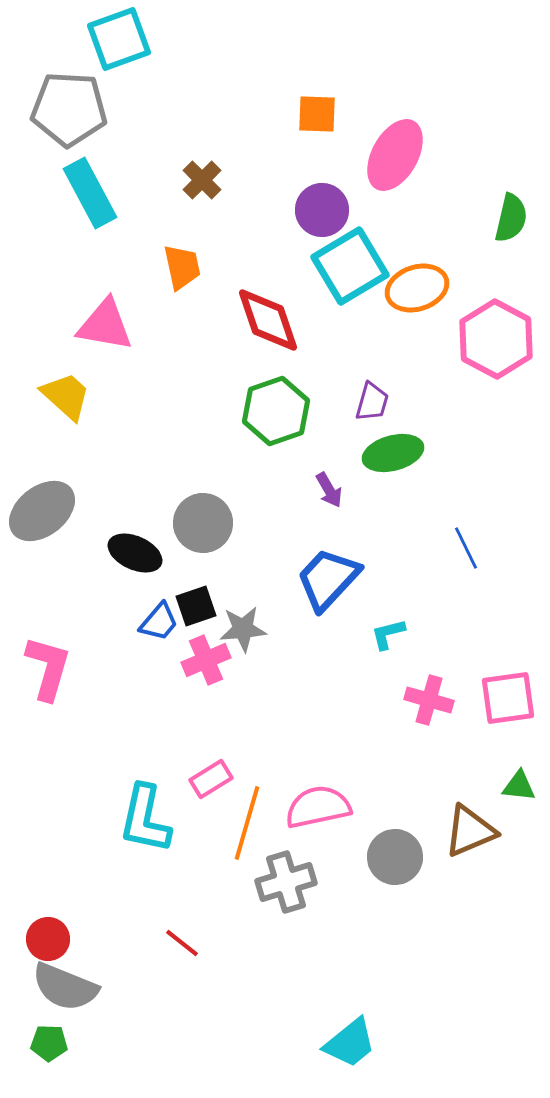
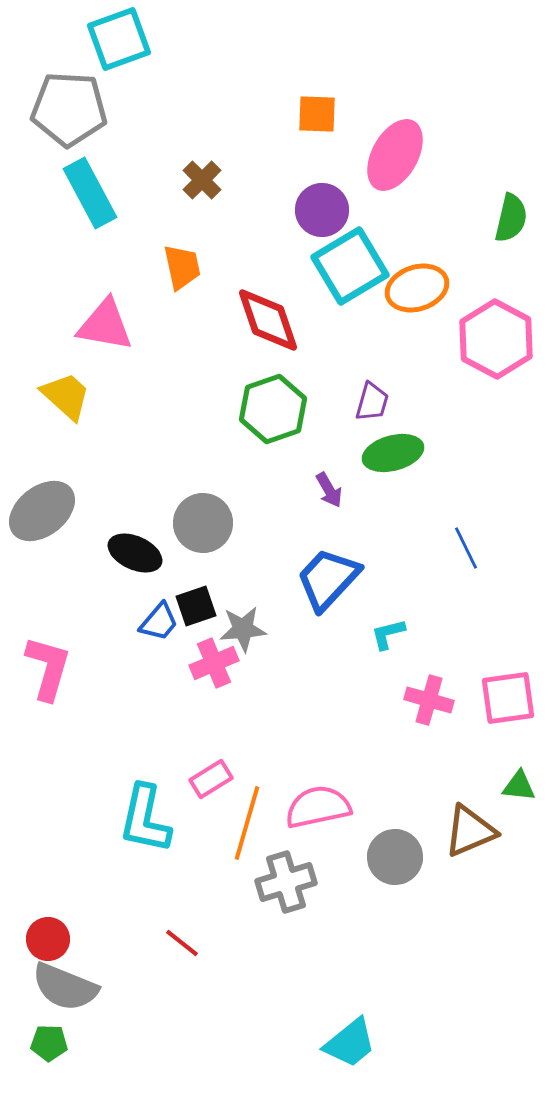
green hexagon at (276, 411): moved 3 px left, 2 px up
pink cross at (206, 660): moved 8 px right, 3 px down
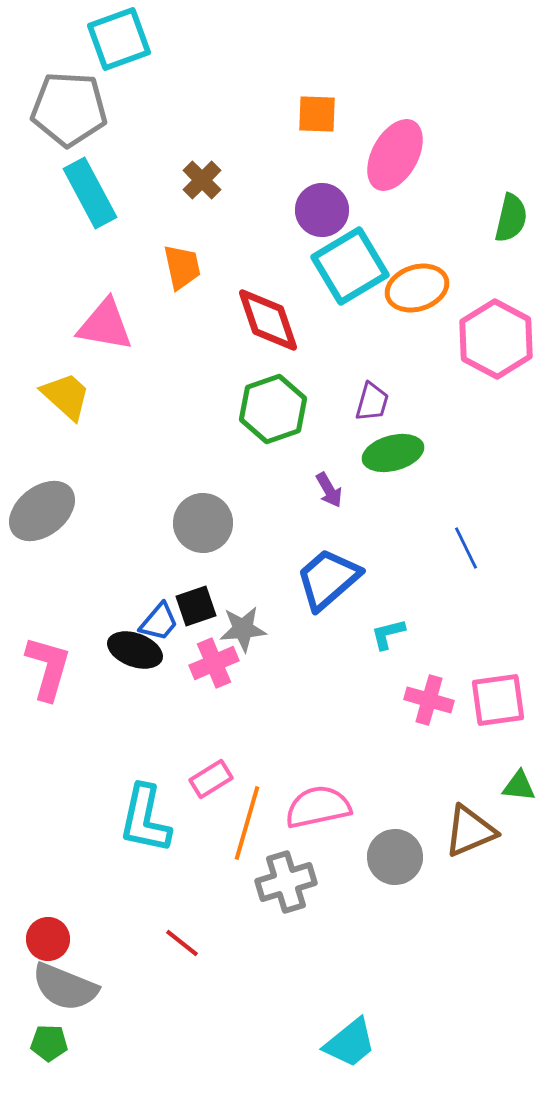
black ellipse at (135, 553): moved 97 px down; rotated 4 degrees counterclockwise
blue trapezoid at (328, 579): rotated 6 degrees clockwise
pink square at (508, 698): moved 10 px left, 2 px down
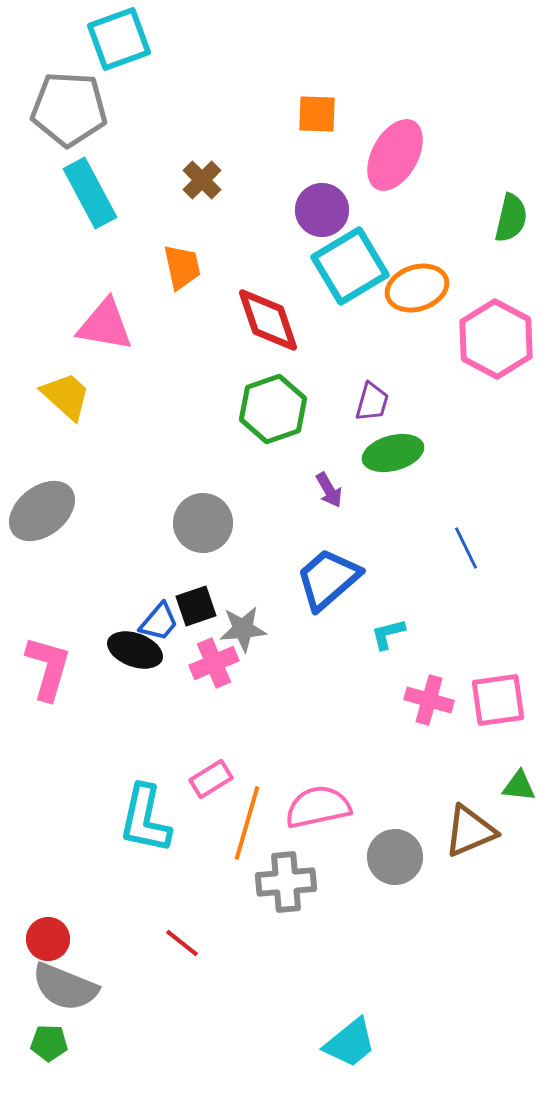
gray cross at (286, 882): rotated 12 degrees clockwise
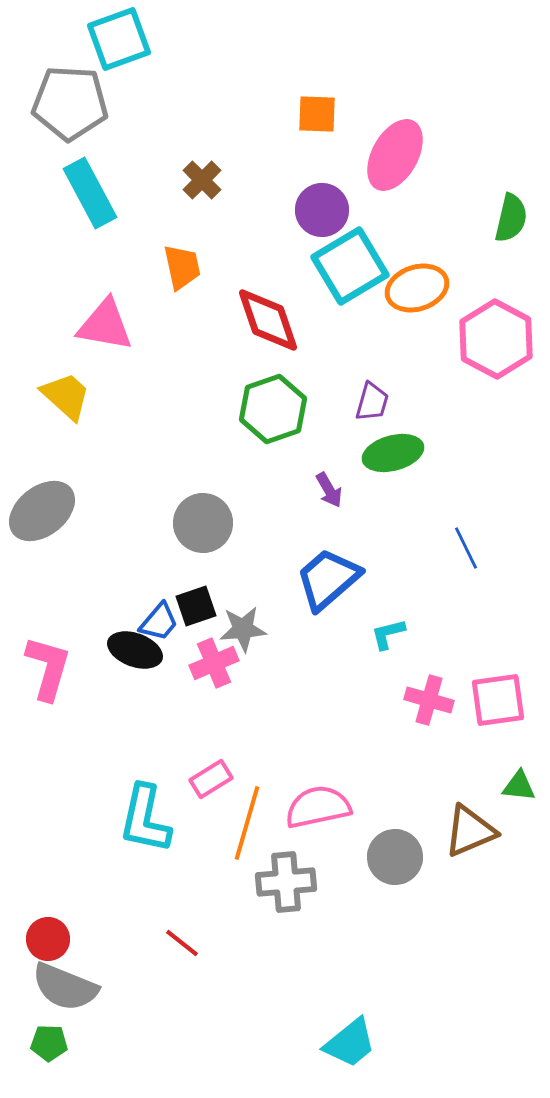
gray pentagon at (69, 109): moved 1 px right, 6 px up
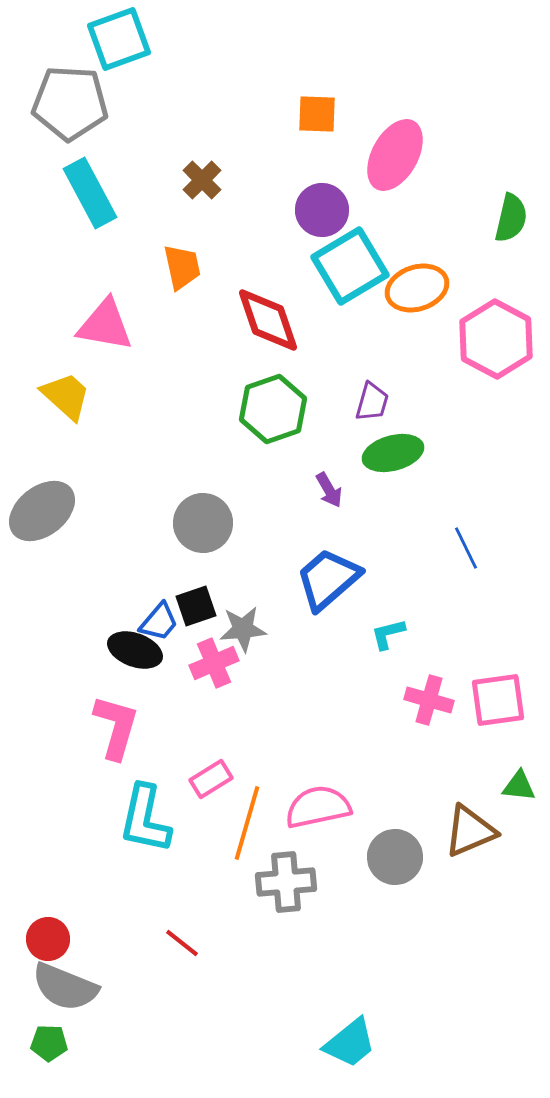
pink L-shape at (48, 668): moved 68 px right, 59 px down
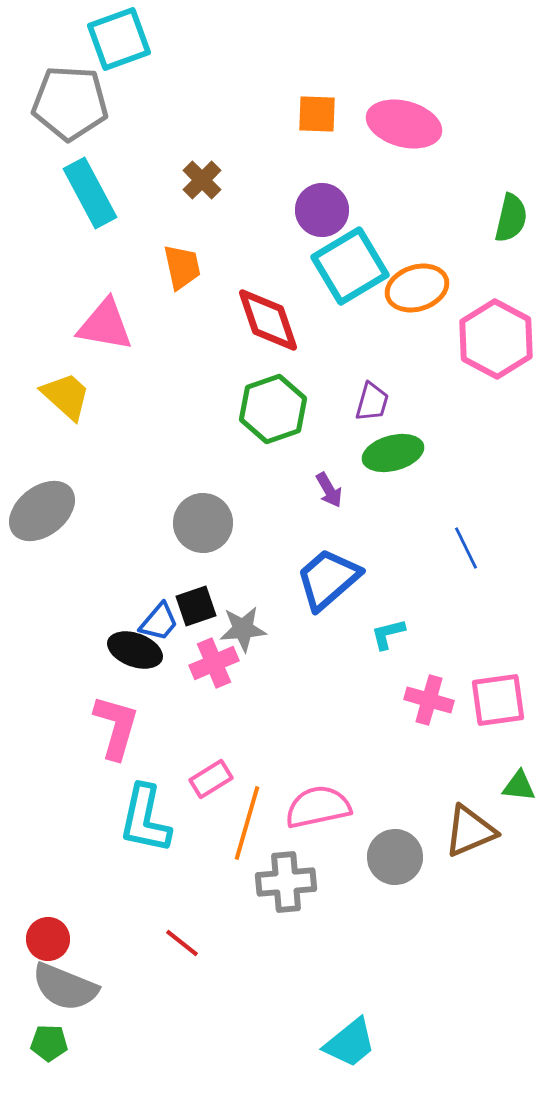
pink ellipse at (395, 155): moved 9 px right, 31 px up; rotated 76 degrees clockwise
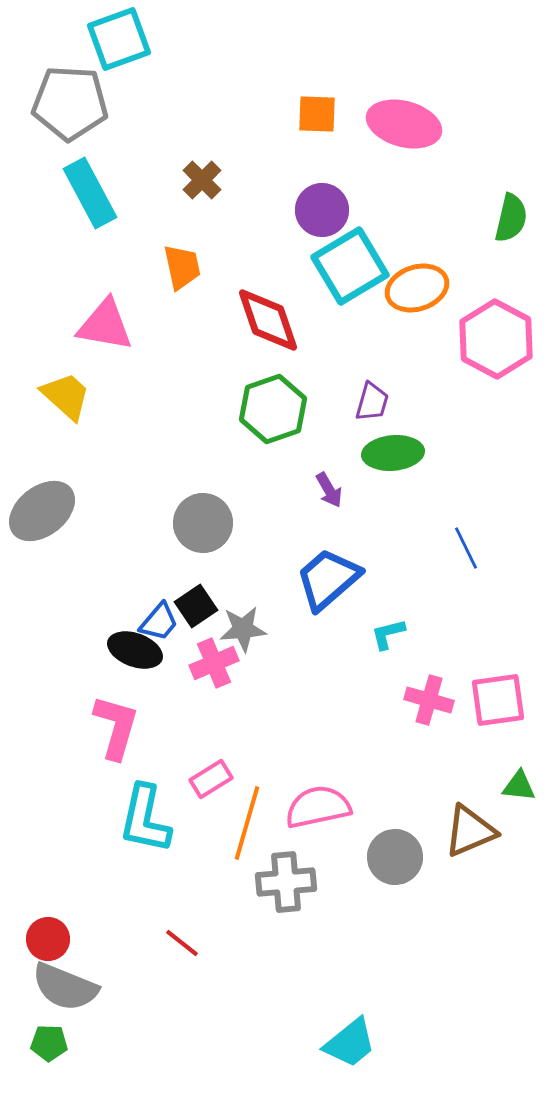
green ellipse at (393, 453): rotated 10 degrees clockwise
black square at (196, 606): rotated 15 degrees counterclockwise
